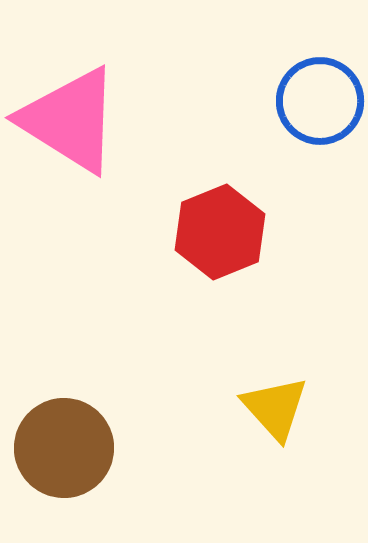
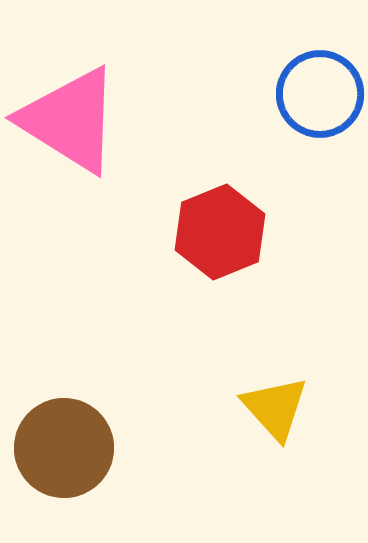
blue circle: moved 7 px up
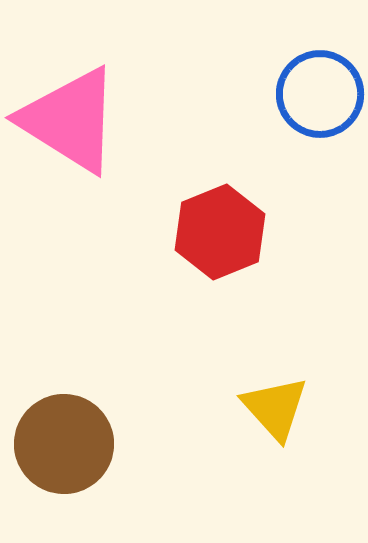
brown circle: moved 4 px up
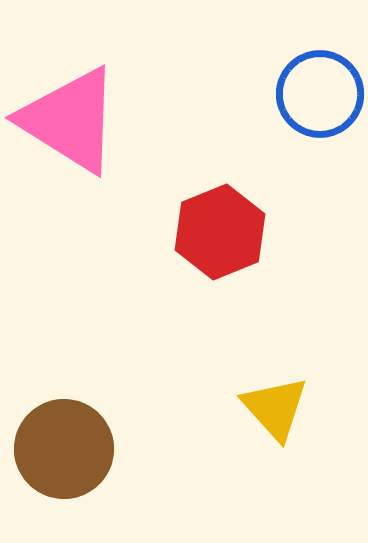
brown circle: moved 5 px down
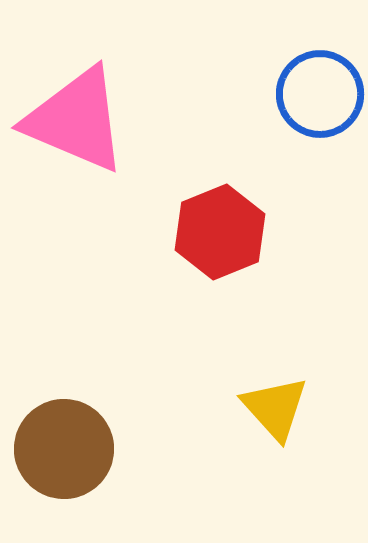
pink triangle: moved 6 px right; rotated 9 degrees counterclockwise
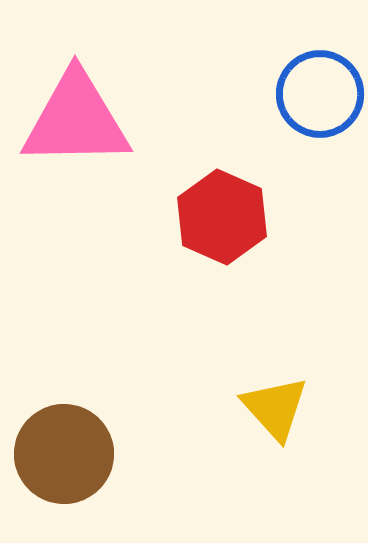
pink triangle: rotated 24 degrees counterclockwise
red hexagon: moved 2 px right, 15 px up; rotated 14 degrees counterclockwise
brown circle: moved 5 px down
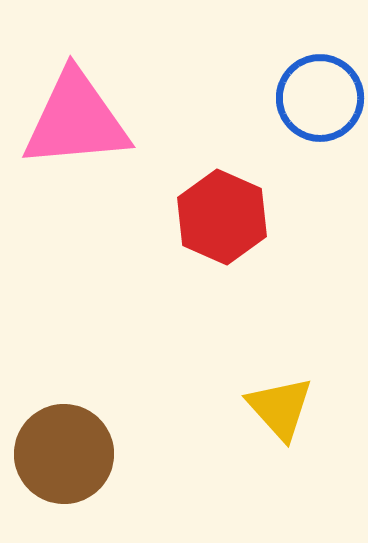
blue circle: moved 4 px down
pink triangle: rotated 4 degrees counterclockwise
yellow triangle: moved 5 px right
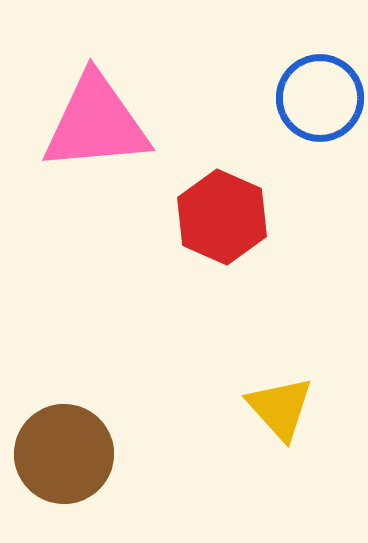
pink triangle: moved 20 px right, 3 px down
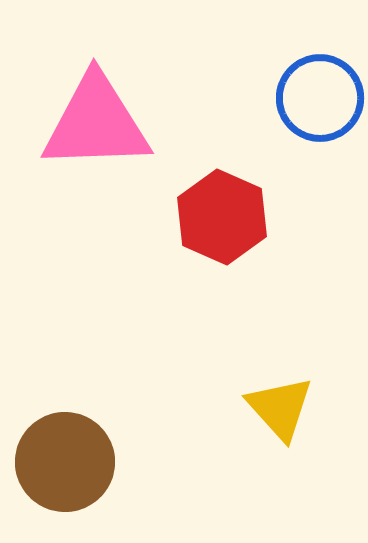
pink triangle: rotated 3 degrees clockwise
brown circle: moved 1 px right, 8 px down
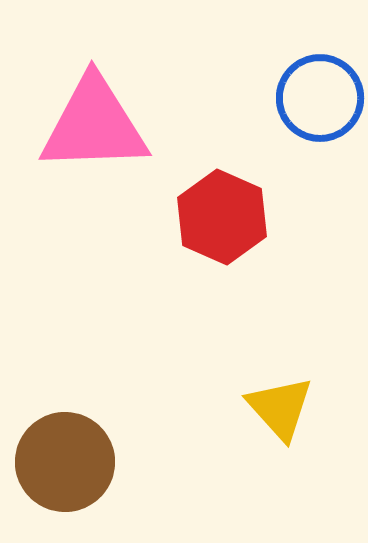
pink triangle: moved 2 px left, 2 px down
